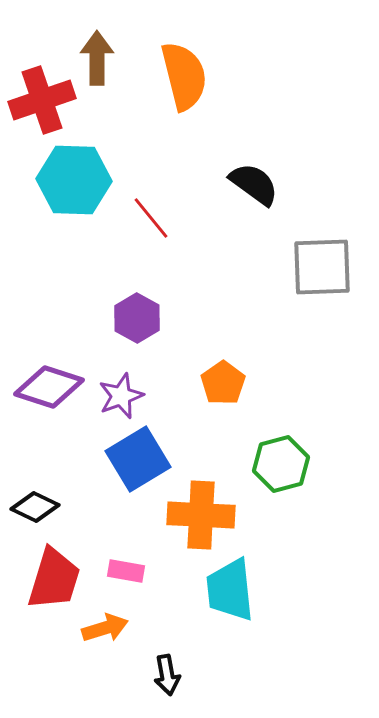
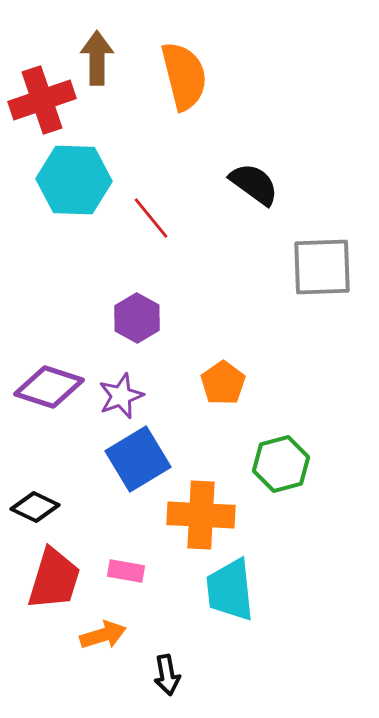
orange arrow: moved 2 px left, 7 px down
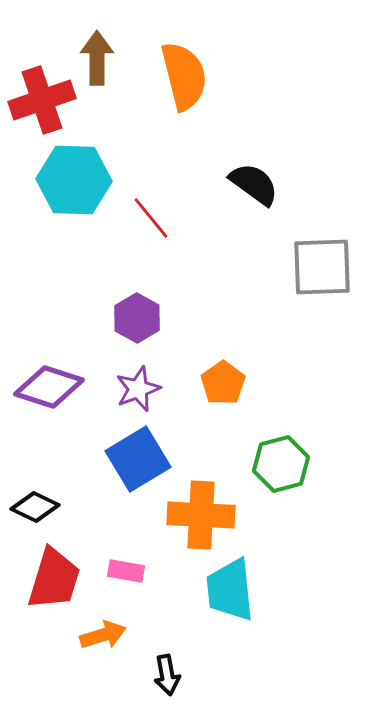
purple star: moved 17 px right, 7 px up
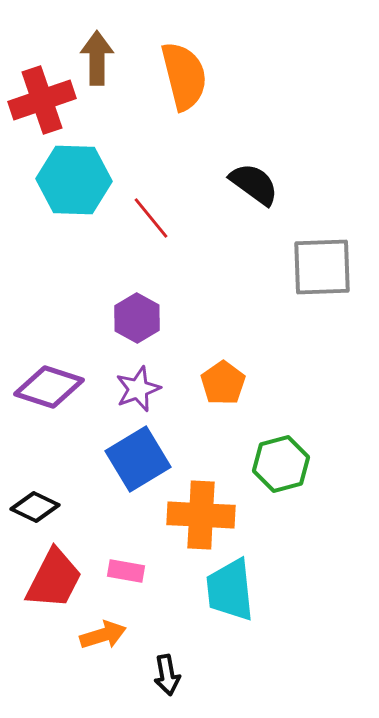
red trapezoid: rotated 10 degrees clockwise
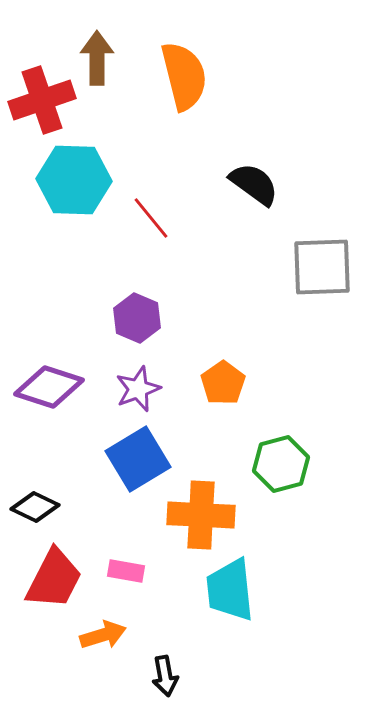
purple hexagon: rotated 6 degrees counterclockwise
black arrow: moved 2 px left, 1 px down
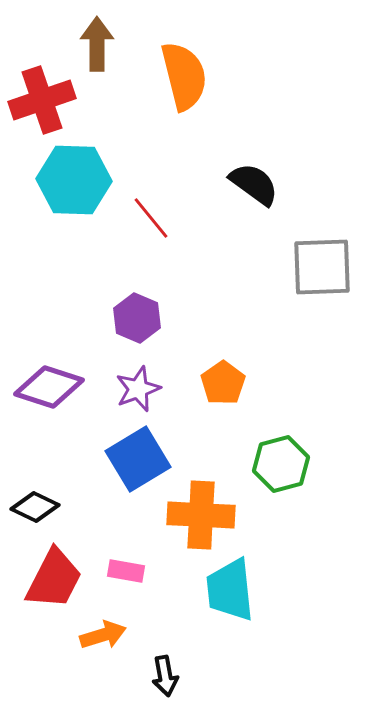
brown arrow: moved 14 px up
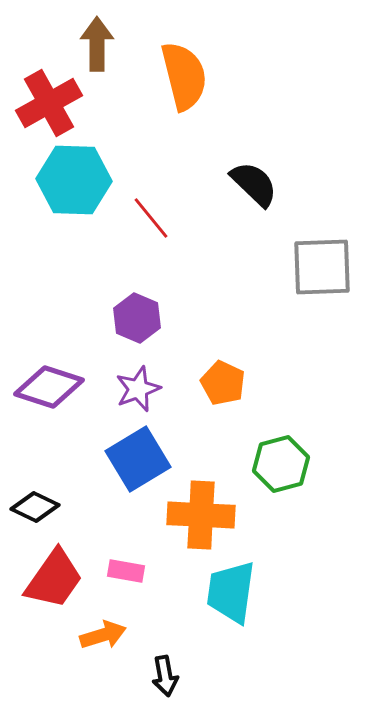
red cross: moved 7 px right, 3 px down; rotated 10 degrees counterclockwise
black semicircle: rotated 8 degrees clockwise
orange pentagon: rotated 12 degrees counterclockwise
red trapezoid: rotated 8 degrees clockwise
cyan trapezoid: moved 1 px right, 2 px down; rotated 14 degrees clockwise
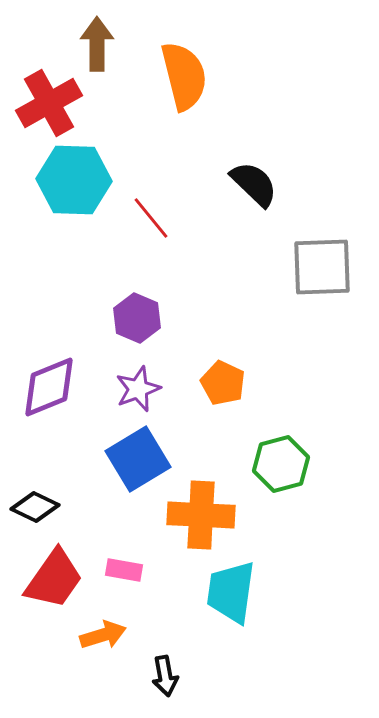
purple diamond: rotated 40 degrees counterclockwise
pink rectangle: moved 2 px left, 1 px up
